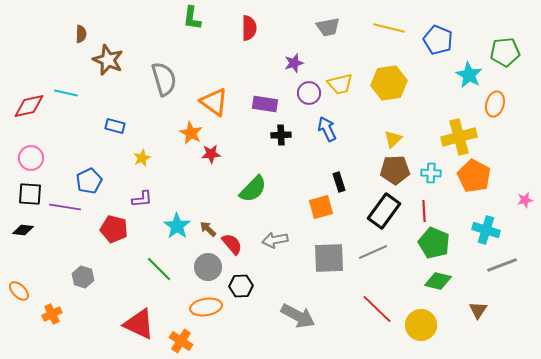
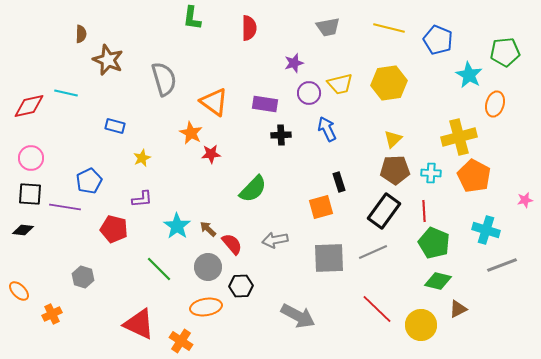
brown triangle at (478, 310): moved 20 px left, 1 px up; rotated 30 degrees clockwise
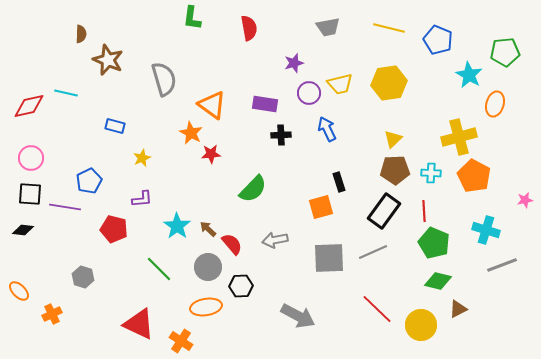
red semicircle at (249, 28): rotated 10 degrees counterclockwise
orange triangle at (214, 102): moved 2 px left, 3 px down
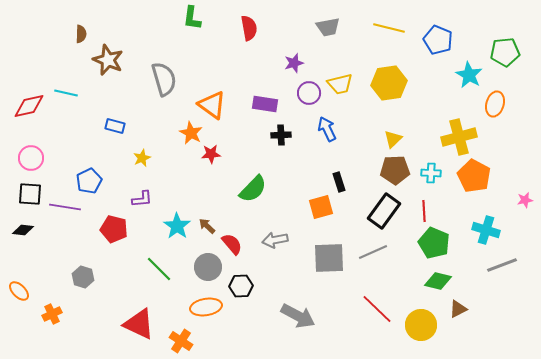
brown arrow at (208, 229): moved 1 px left, 3 px up
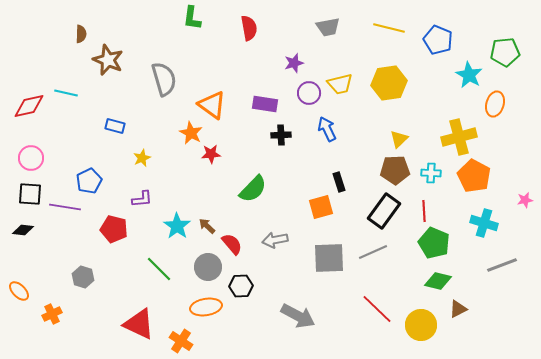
yellow triangle at (393, 139): moved 6 px right
cyan cross at (486, 230): moved 2 px left, 7 px up
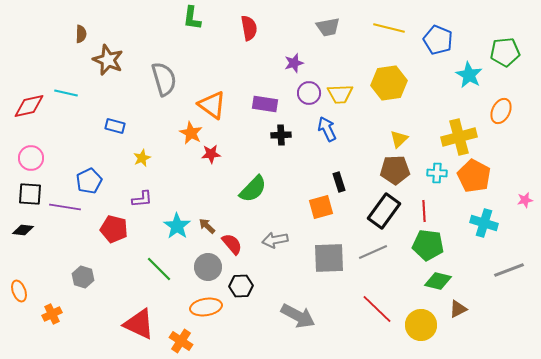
yellow trapezoid at (340, 84): moved 10 px down; rotated 12 degrees clockwise
orange ellipse at (495, 104): moved 6 px right, 7 px down; rotated 10 degrees clockwise
cyan cross at (431, 173): moved 6 px right
green pentagon at (434, 243): moved 6 px left, 2 px down; rotated 16 degrees counterclockwise
gray line at (502, 265): moved 7 px right, 5 px down
orange ellipse at (19, 291): rotated 25 degrees clockwise
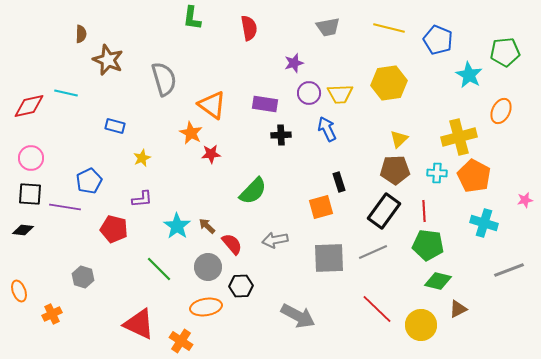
green semicircle at (253, 189): moved 2 px down
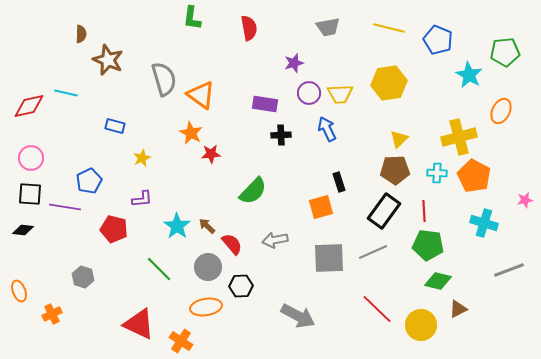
orange triangle at (212, 105): moved 11 px left, 10 px up
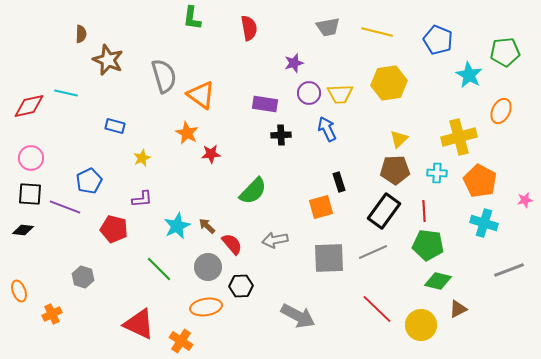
yellow line at (389, 28): moved 12 px left, 4 px down
gray semicircle at (164, 79): moved 3 px up
orange star at (191, 133): moved 4 px left
orange pentagon at (474, 176): moved 6 px right, 5 px down
purple line at (65, 207): rotated 12 degrees clockwise
cyan star at (177, 226): rotated 12 degrees clockwise
